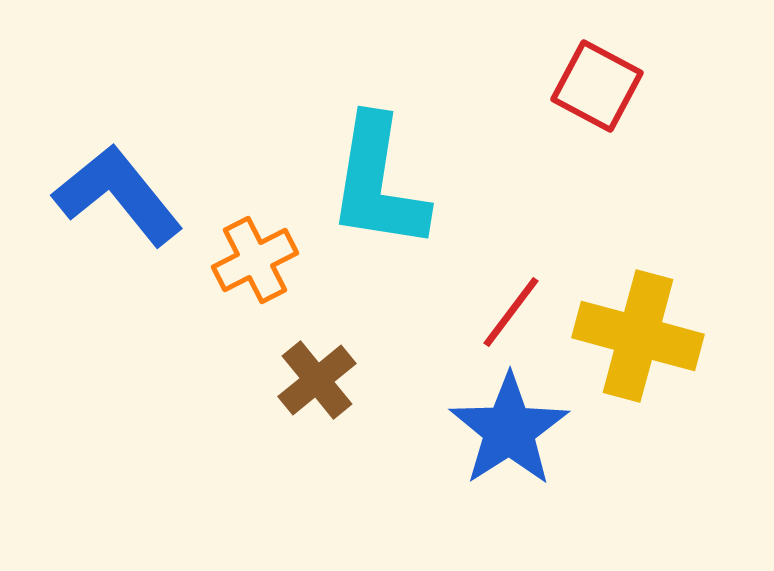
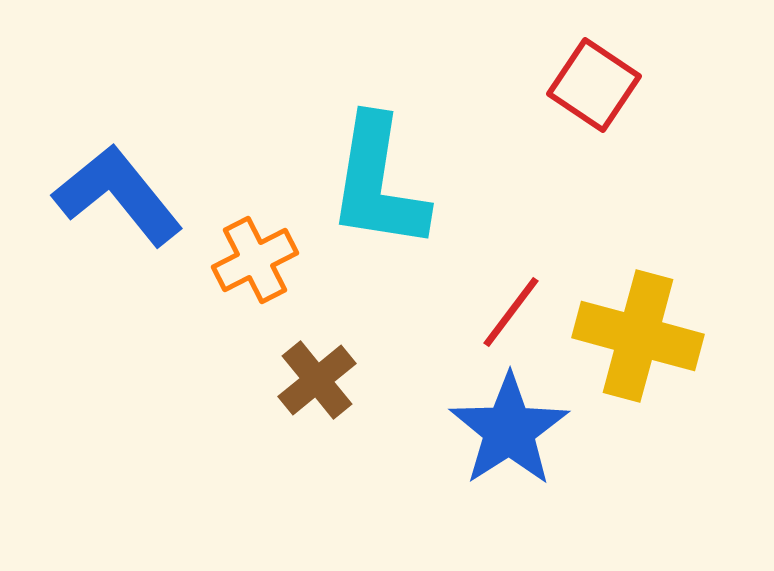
red square: moved 3 px left, 1 px up; rotated 6 degrees clockwise
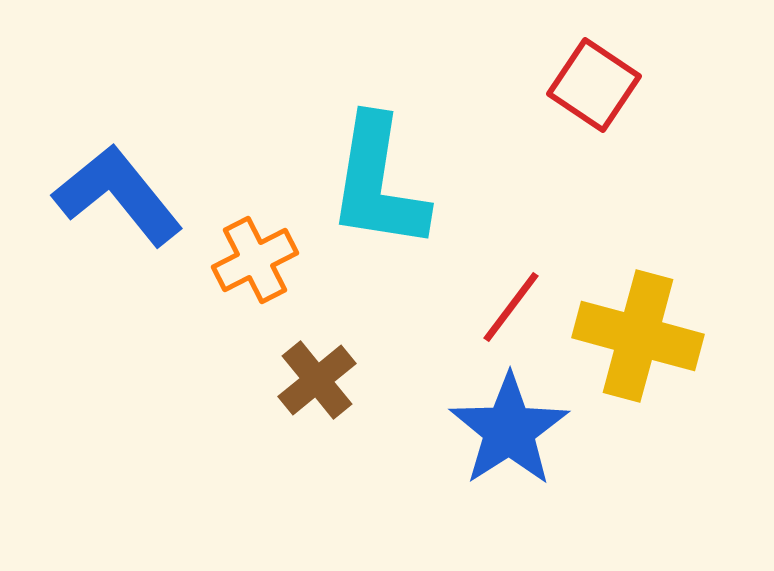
red line: moved 5 px up
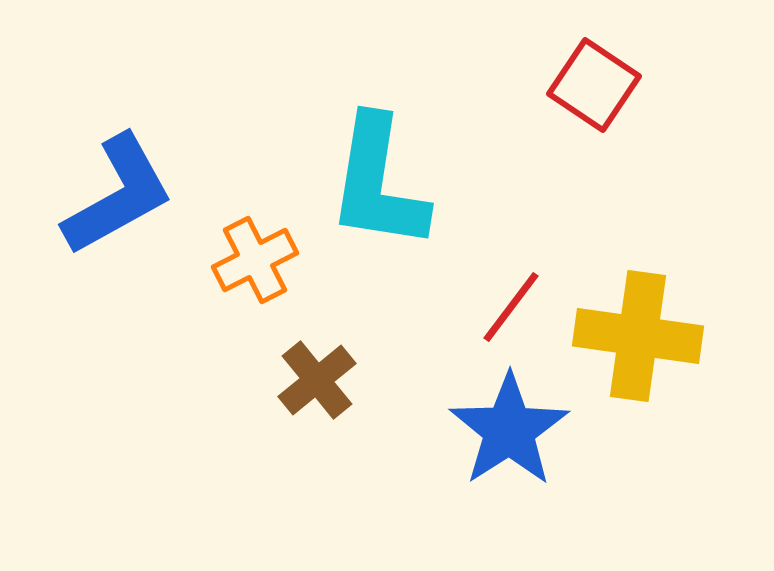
blue L-shape: rotated 100 degrees clockwise
yellow cross: rotated 7 degrees counterclockwise
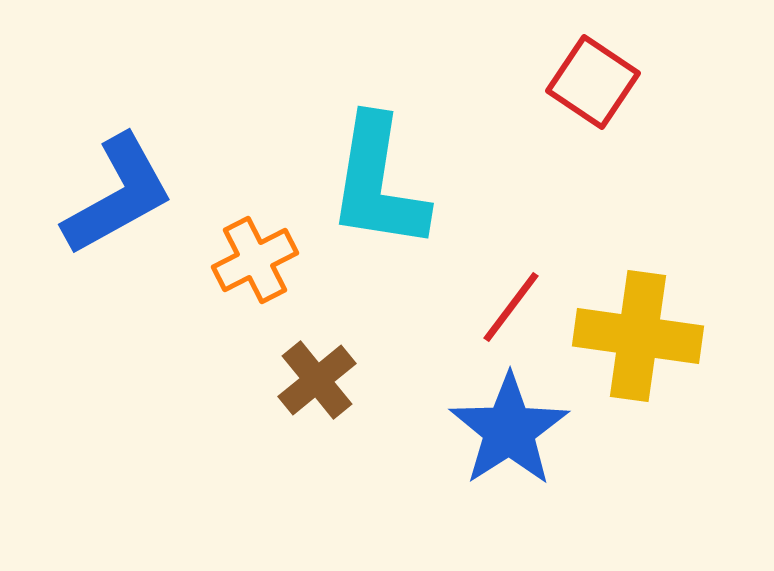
red square: moved 1 px left, 3 px up
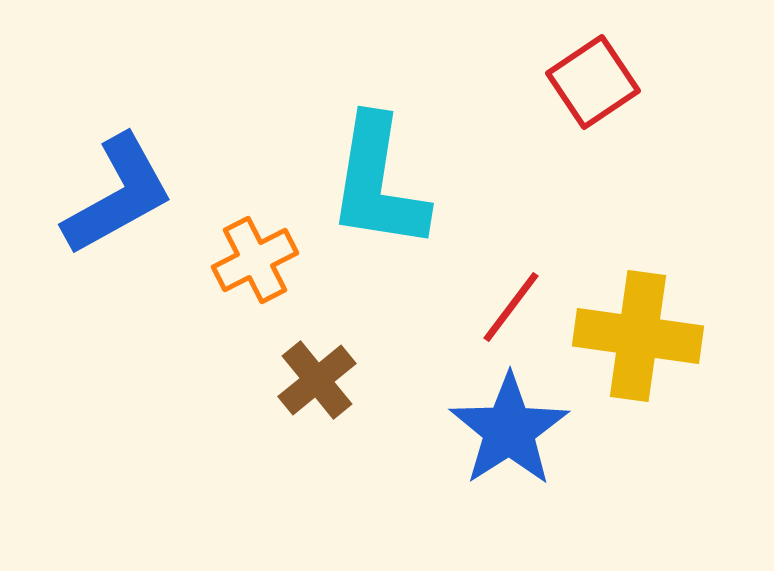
red square: rotated 22 degrees clockwise
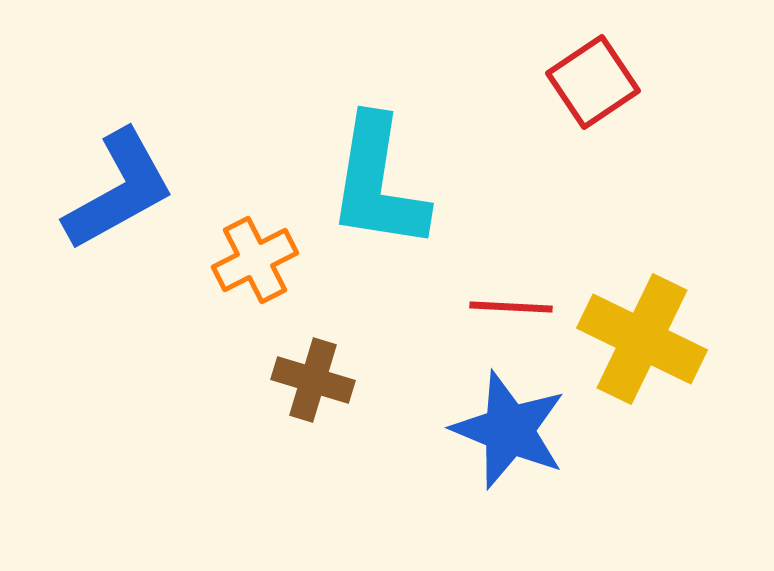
blue L-shape: moved 1 px right, 5 px up
red line: rotated 56 degrees clockwise
yellow cross: moved 4 px right, 3 px down; rotated 18 degrees clockwise
brown cross: moved 4 px left; rotated 34 degrees counterclockwise
blue star: rotated 17 degrees counterclockwise
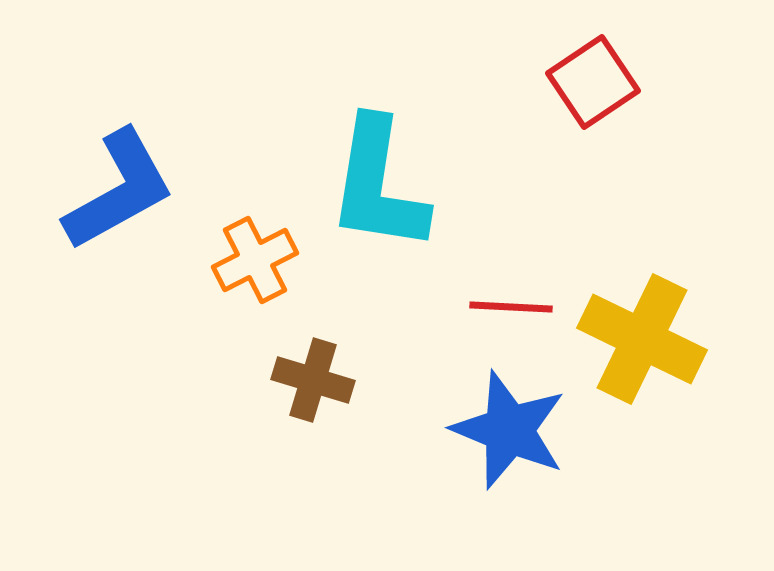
cyan L-shape: moved 2 px down
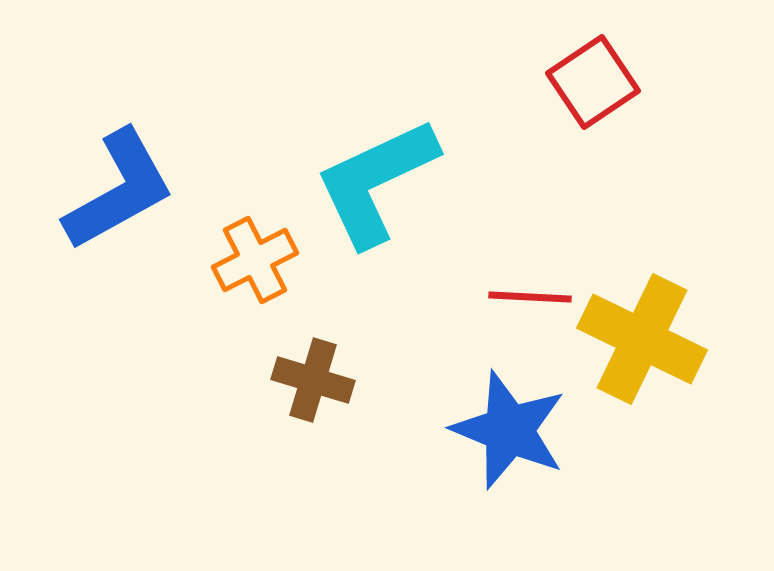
cyan L-shape: moved 2 px left, 3 px up; rotated 56 degrees clockwise
red line: moved 19 px right, 10 px up
